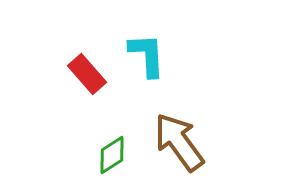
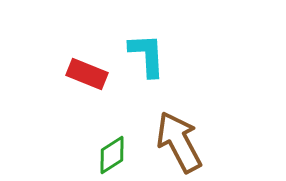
red rectangle: rotated 27 degrees counterclockwise
brown arrow: rotated 8 degrees clockwise
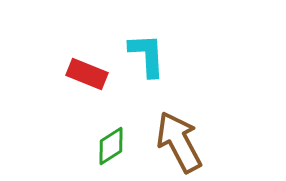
green diamond: moved 1 px left, 9 px up
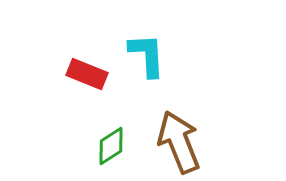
brown arrow: rotated 6 degrees clockwise
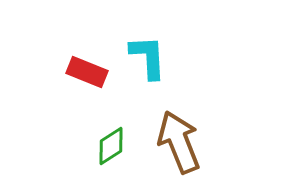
cyan L-shape: moved 1 px right, 2 px down
red rectangle: moved 2 px up
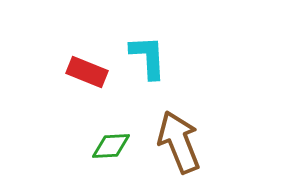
green diamond: rotated 30 degrees clockwise
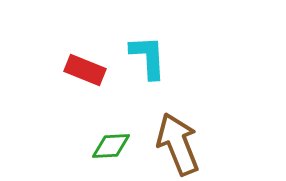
red rectangle: moved 2 px left, 2 px up
brown arrow: moved 1 px left, 2 px down
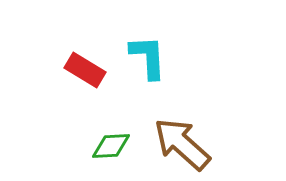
red rectangle: rotated 9 degrees clockwise
brown arrow: moved 4 px right; rotated 26 degrees counterclockwise
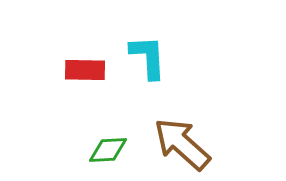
red rectangle: rotated 30 degrees counterclockwise
green diamond: moved 3 px left, 4 px down
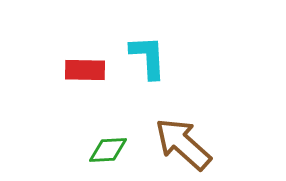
brown arrow: moved 1 px right
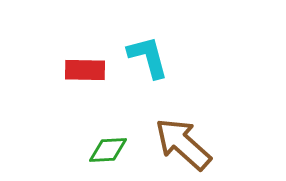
cyan L-shape: rotated 12 degrees counterclockwise
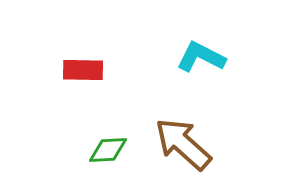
cyan L-shape: moved 53 px right; rotated 48 degrees counterclockwise
red rectangle: moved 2 px left
